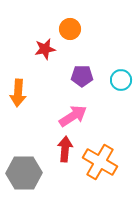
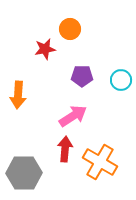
orange arrow: moved 2 px down
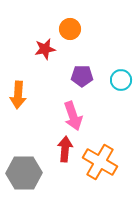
pink arrow: rotated 104 degrees clockwise
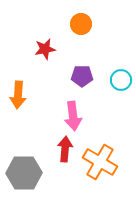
orange circle: moved 11 px right, 5 px up
pink arrow: rotated 12 degrees clockwise
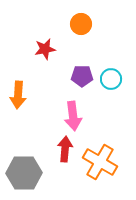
cyan circle: moved 10 px left, 1 px up
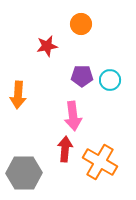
red star: moved 2 px right, 3 px up
cyan circle: moved 1 px left, 1 px down
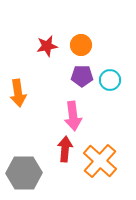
orange circle: moved 21 px down
orange arrow: moved 2 px up; rotated 12 degrees counterclockwise
orange cross: moved 1 px up; rotated 12 degrees clockwise
